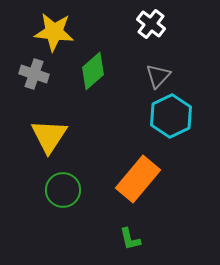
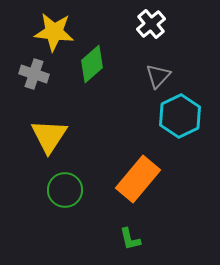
white cross: rotated 12 degrees clockwise
green diamond: moved 1 px left, 7 px up
cyan hexagon: moved 9 px right
green circle: moved 2 px right
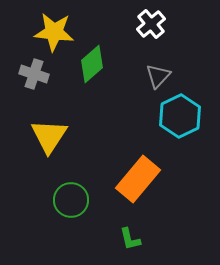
green circle: moved 6 px right, 10 px down
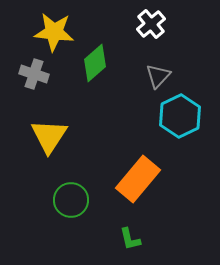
green diamond: moved 3 px right, 1 px up
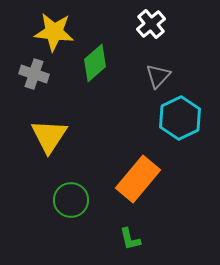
cyan hexagon: moved 2 px down
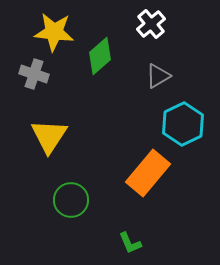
green diamond: moved 5 px right, 7 px up
gray triangle: rotated 16 degrees clockwise
cyan hexagon: moved 3 px right, 6 px down
orange rectangle: moved 10 px right, 6 px up
green L-shape: moved 4 px down; rotated 10 degrees counterclockwise
